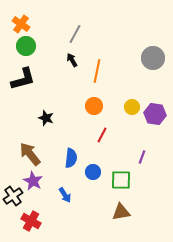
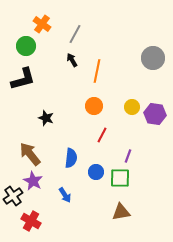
orange cross: moved 21 px right
purple line: moved 14 px left, 1 px up
blue circle: moved 3 px right
green square: moved 1 px left, 2 px up
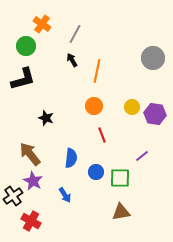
red line: rotated 49 degrees counterclockwise
purple line: moved 14 px right; rotated 32 degrees clockwise
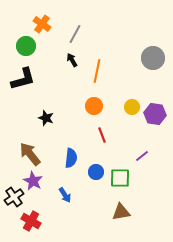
black cross: moved 1 px right, 1 px down
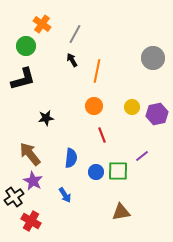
purple hexagon: moved 2 px right; rotated 20 degrees counterclockwise
black star: rotated 28 degrees counterclockwise
green square: moved 2 px left, 7 px up
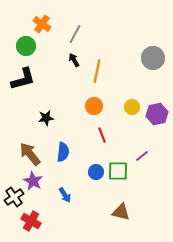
black arrow: moved 2 px right
blue semicircle: moved 8 px left, 6 px up
brown triangle: rotated 24 degrees clockwise
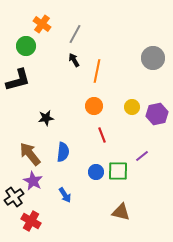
black L-shape: moved 5 px left, 1 px down
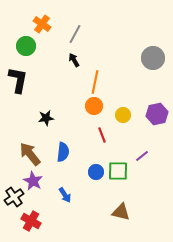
orange line: moved 2 px left, 11 px down
black L-shape: rotated 64 degrees counterclockwise
yellow circle: moved 9 px left, 8 px down
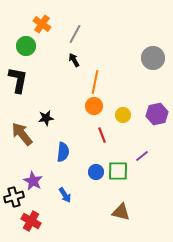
brown arrow: moved 8 px left, 20 px up
black cross: rotated 18 degrees clockwise
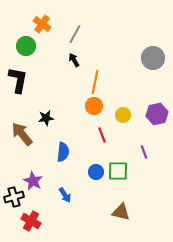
purple line: moved 2 px right, 4 px up; rotated 72 degrees counterclockwise
